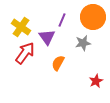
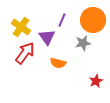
orange circle: moved 3 px down
orange semicircle: rotated 105 degrees counterclockwise
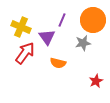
yellow cross: rotated 12 degrees counterclockwise
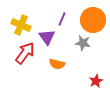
purple line: moved 1 px up
yellow cross: moved 2 px up
gray star: rotated 21 degrees clockwise
orange semicircle: moved 1 px left, 1 px down
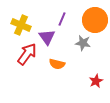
orange circle: moved 2 px right
red arrow: moved 2 px right, 1 px down
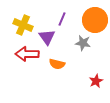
yellow cross: moved 2 px right
red arrow: rotated 125 degrees counterclockwise
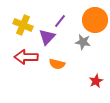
purple line: moved 2 px left, 2 px down; rotated 16 degrees clockwise
purple triangle: rotated 18 degrees clockwise
gray star: moved 1 px up
red arrow: moved 1 px left, 3 px down
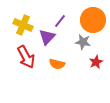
orange circle: moved 2 px left
red arrow: rotated 120 degrees counterclockwise
red star: moved 19 px up
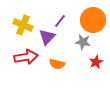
red arrow: rotated 70 degrees counterclockwise
